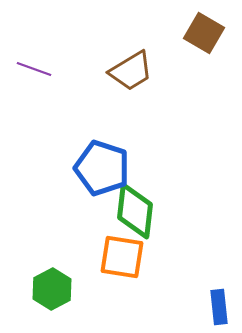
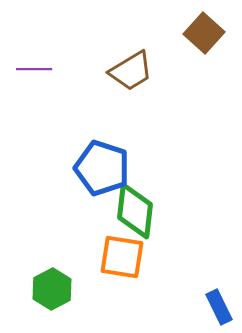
brown square: rotated 12 degrees clockwise
purple line: rotated 20 degrees counterclockwise
blue rectangle: rotated 20 degrees counterclockwise
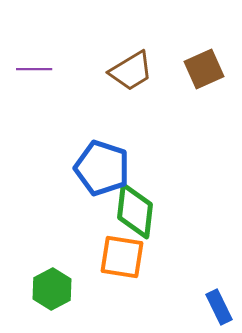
brown square: moved 36 px down; rotated 24 degrees clockwise
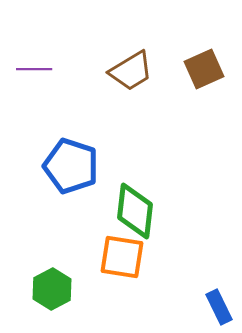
blue pentagon: moved 31 px left, 2 px up
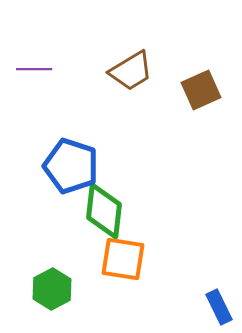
brown square: moved 3 px left, 21 px down
green diamond: moved 31 px left
orange square: moved 1 px right, 2 px down
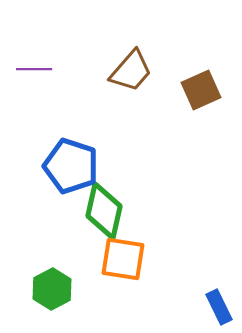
brown trapezoid: rotated 18 degrees counterclockwise
green diamond: rotated 6 degrees clockwise
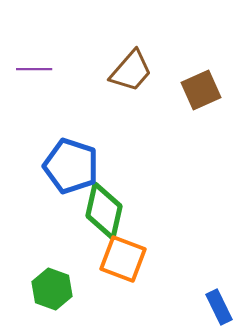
orange square: rotated 12 degrees clockwise
green hexagon: rotated 12 degrees counterclockwise
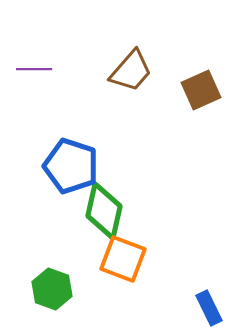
blue rectangle: moved 10 px left, 1 px down
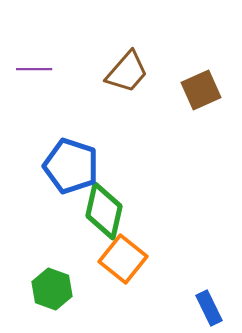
brown trapezoid: moved 4 px left, 1 px down
orange square: rotated 18 degrees clockwise
